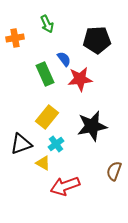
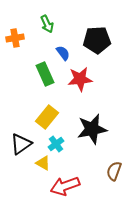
blue semicircle: moved 1 px left, 6 px up
black star: moved 3 px down
black triangle: rotated 15 degrees counterclockwise
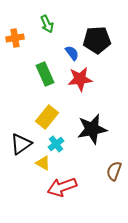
blue semicircle: moved 9 px right
red arrow: moved 3 px left, 1 px down
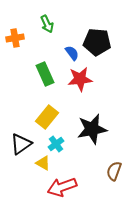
black pentagon: moved 2 px down; rotated 8 degrees clockwise
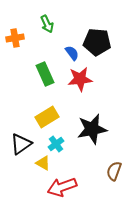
yellow rectangle: rotated 20 degrees clockwise
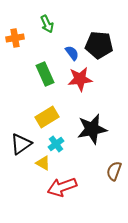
black pentagon: moved 2 px right, 3 px down
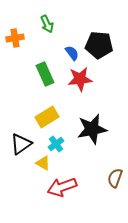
brown semicircle: moved 1 px right, 7 px down
